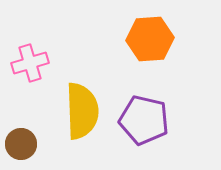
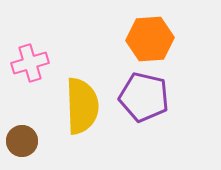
yellow semicircle: moved 5 px up
purple pentagon: moved 23 px up
brown circle: moved 1 px right, 3 px up
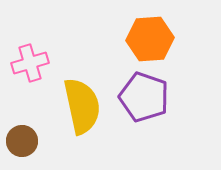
purple pentagon: rotated 6 degrees clockwise
yellow semicircle: rotated 10 degrees counterclockwise
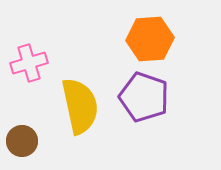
pink cross: moved 1 px left
yellow semicircle: moved 2 px left
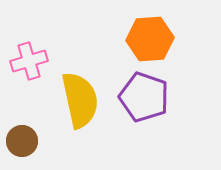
pink cross: moved 2 px up
yellow semicircle: moved 6 px up
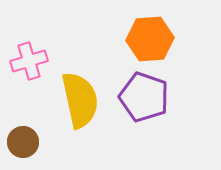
brown circle: moved 1 px right, 1 px down
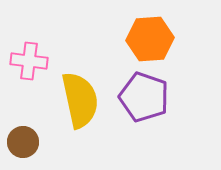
pink cross: rotated 24 degrees clockwise
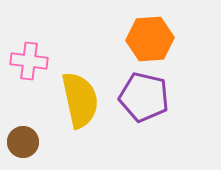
purple pentagon: rotated 6 degrees counterclockwise
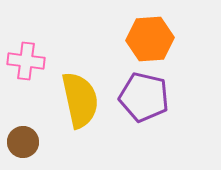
pink cross: moved 3 px left
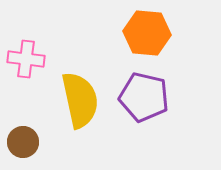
orange hexagon: moved 3 px left, 6 px up; rotated 9 degrees clockwise
pink cross: moved 2 px up
